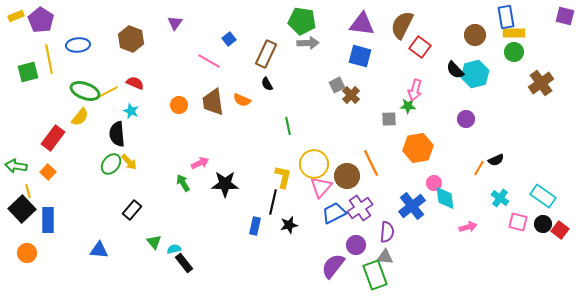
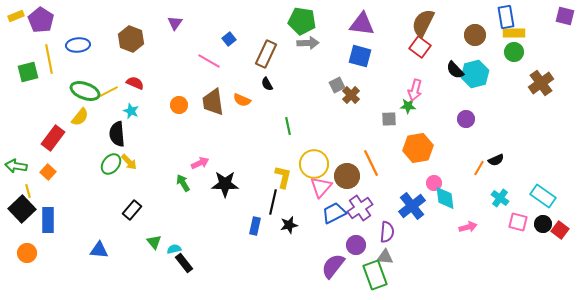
brown semicircle at (402, 25): moved 21 px right, 2 px up
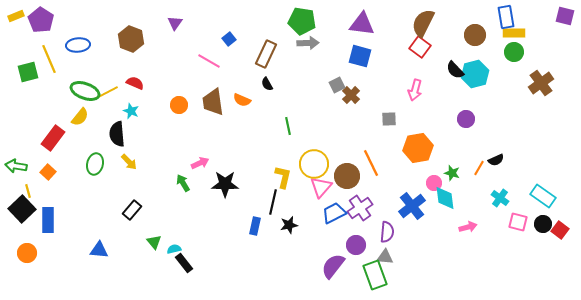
yellow line at (49, 59): rotated 12 degrees counterclockwise
green star at (408, 106): moved 44 px right, 67 px down; rotated 14 degrees clockwise
green ellipse at (111, 164): moved 16 px left; rotated 25 degrees counterclockwise
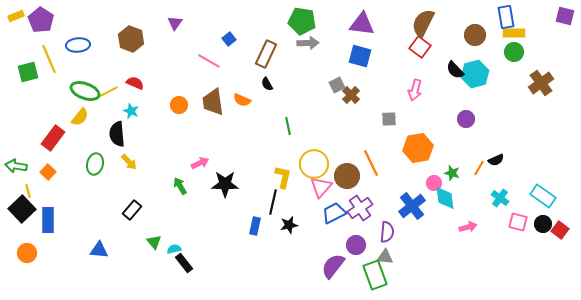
green arrow at (183, 183): moved 3 px left, 3 px down
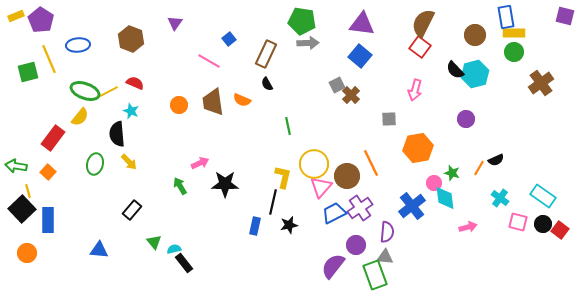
blue square at (360, 56): rotated 25 degrees clockwise
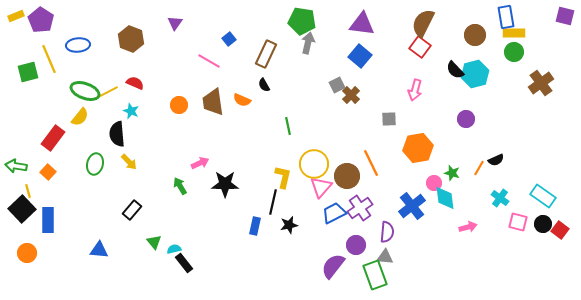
gray arrow at (308, 43): rotated 75 degrees counterclockwise
black semicircle at (267, 84): moved 3 px left, 1 px down
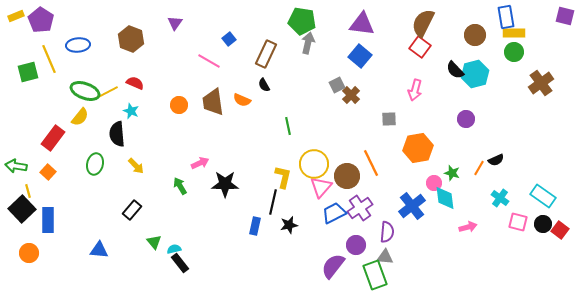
yellow arrow at (129, 162): moved 7 px right, 4 px down
orange circle at (27, 253): moved 2 px right
black rectangle at (184, 263): moved 4 px left
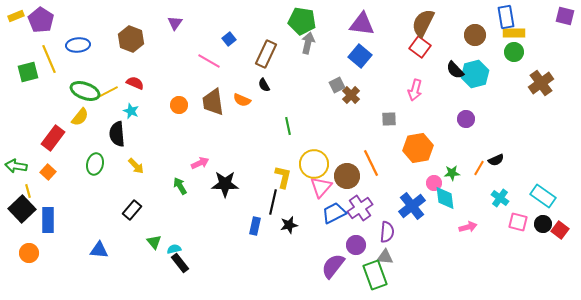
green star at (452, 173): rotated 21 degrees counterclockwise
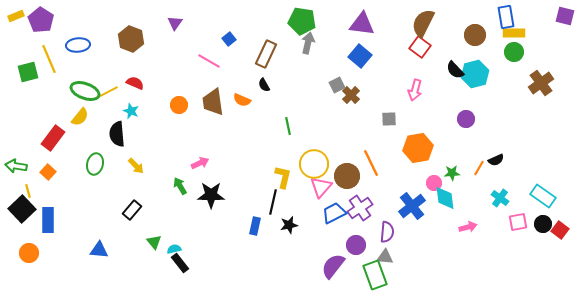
black star at (225, 184): moved 14 px left, 11 px down
pink square at (518, 222): rotated 24 degrees counterclockwise
